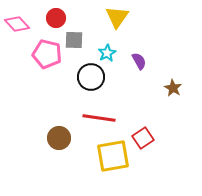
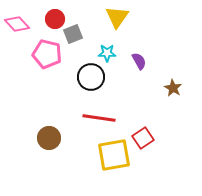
red circle: moved 1 px left, 1 px down
gray square: moved 1 px left, 6 px up; rotated 24 degrees counterclockwise
cyan star: rotated 30 degrees clockwise
brown circle: moved 10 px left
yellow square: moved 1 px right, 1 px up
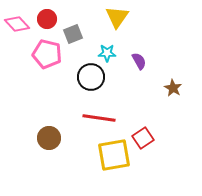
red circle: moved 8 px left
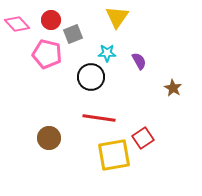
red circle: moved 4 px right, 1 px down
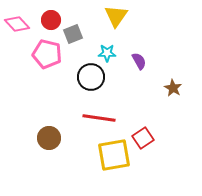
yellow triangle: moved 1 px left, 1 px up
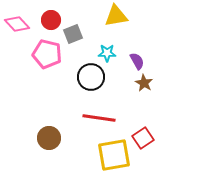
yellow triangle: rotated 45 degrees clockwise
purple semicircle: moved 2 px left
brown star: moved 29 px left, 5 px up
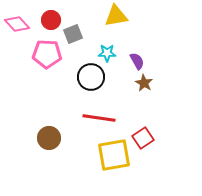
pink pentagon: rotated 12 degrees counterclockwise
